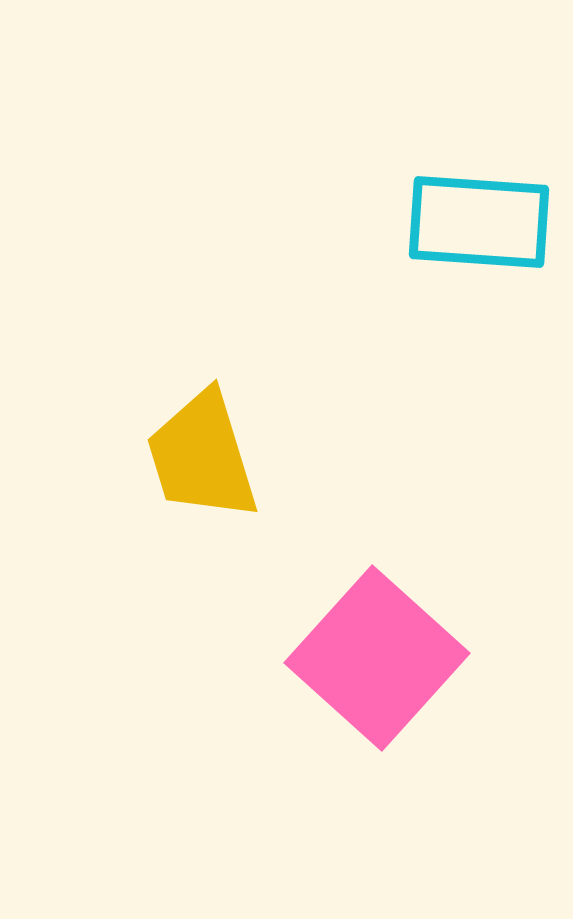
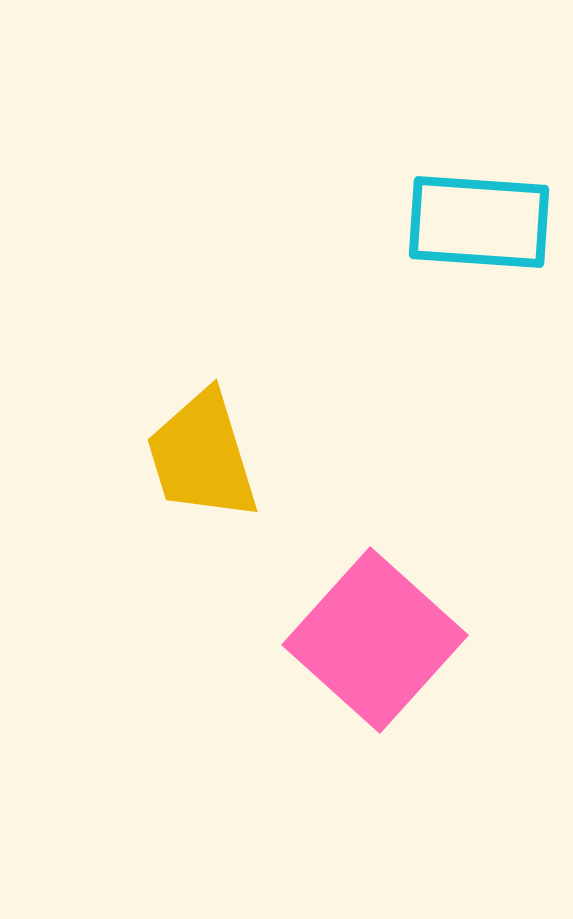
pink square: moved 2 px left, 18 px up
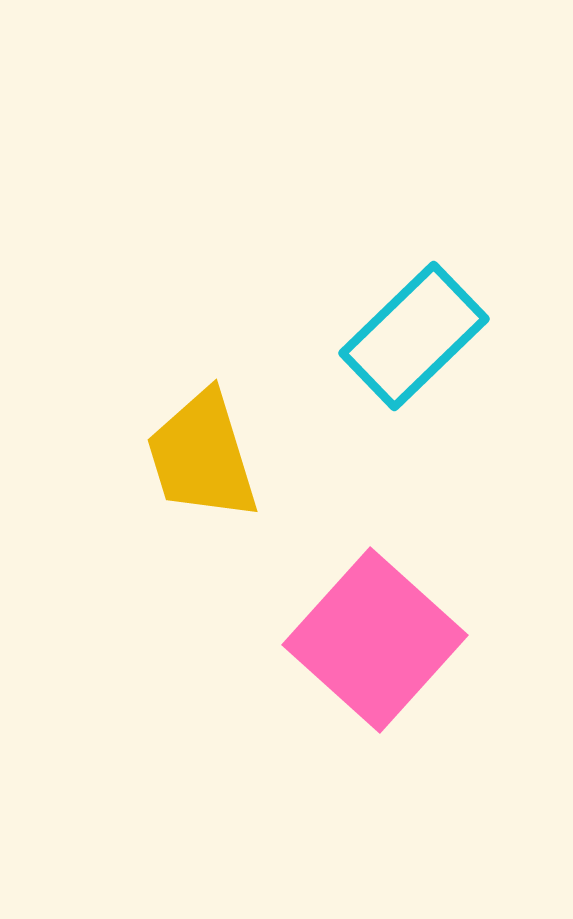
cyan rectangle: moved 65 px left, 114 px down; rotated 48 degrees counterclockwise
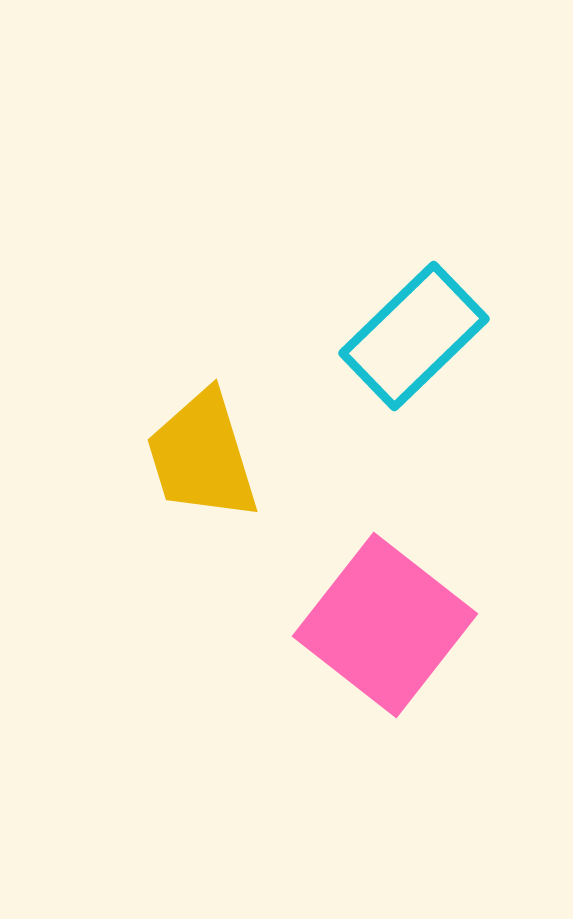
pink square: moved 10 px right, 15 px up; rotated 4 degrees counterclockwise
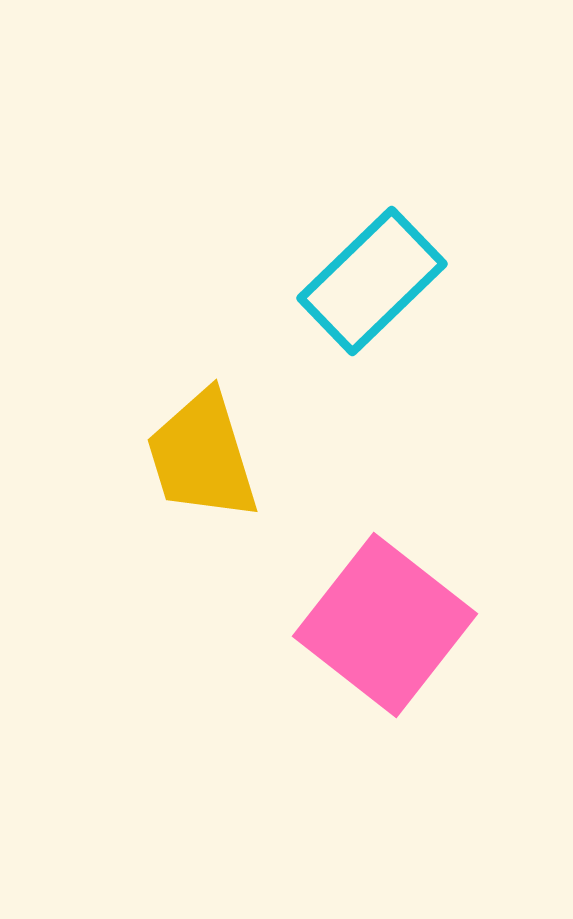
cyan rectangle: moved 42 px left, 55 px up
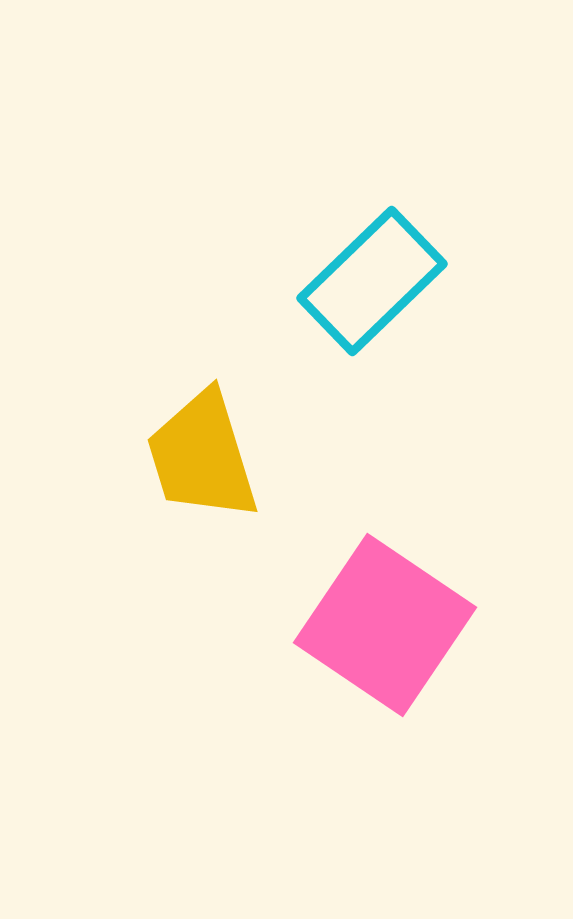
pink square: rotated 4 degrees counterclockwise
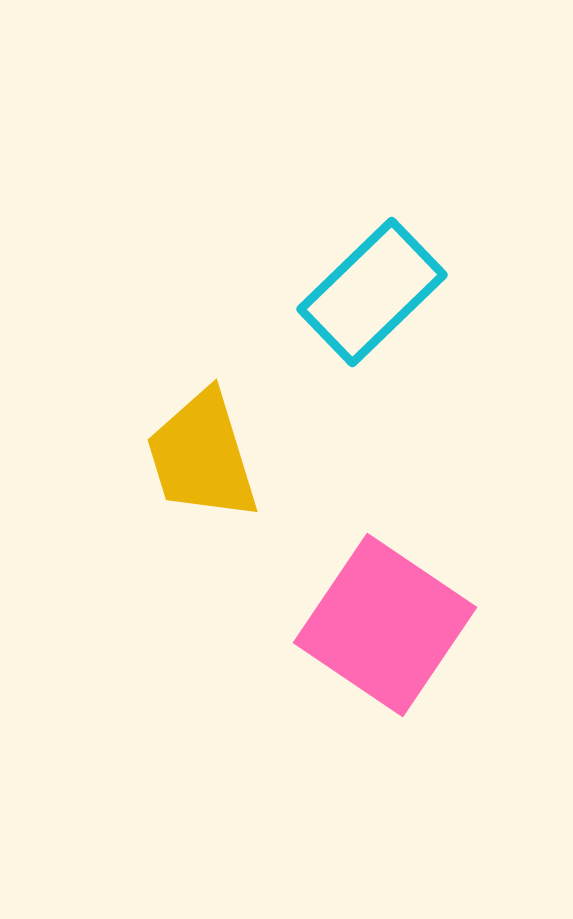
cyan rectangle: moved 11 px down
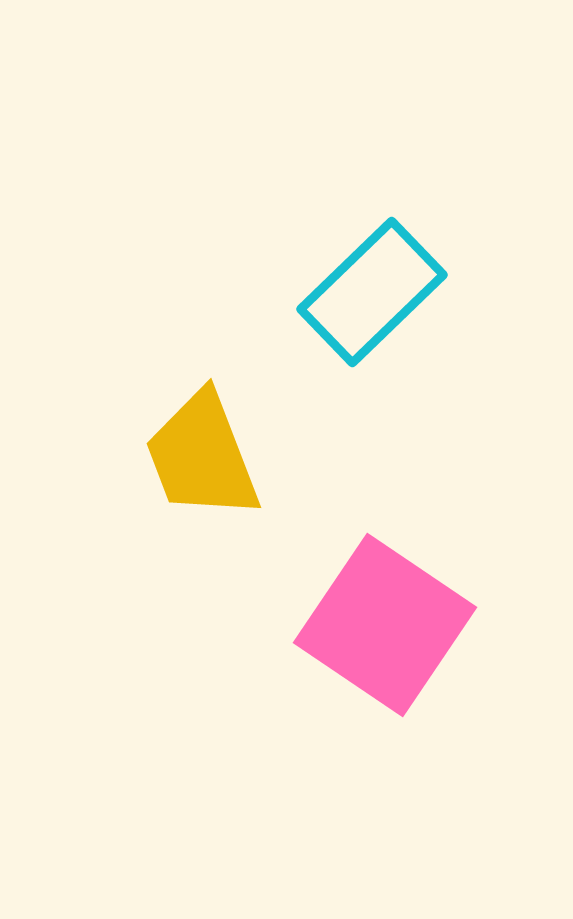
yellow trapezoid: rotated 4 degrees counterclockwise
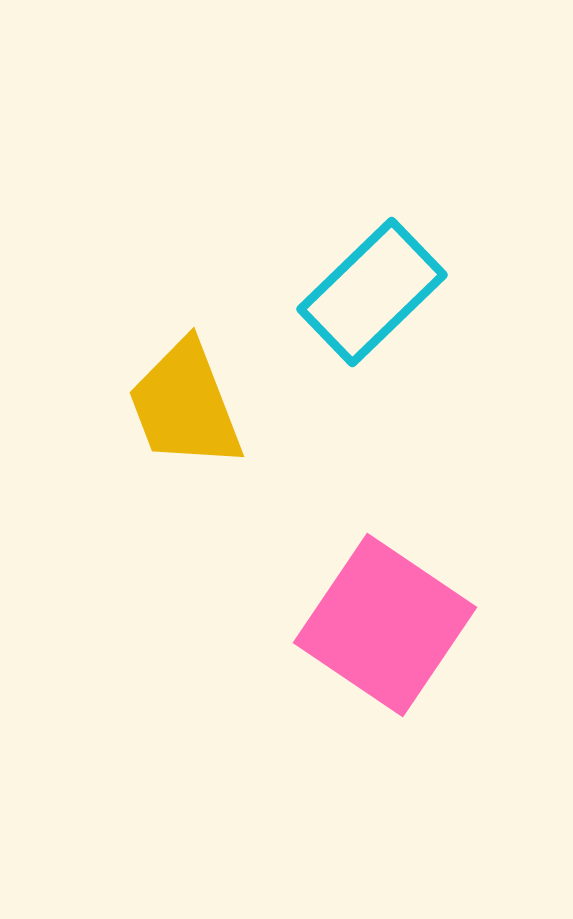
yellow trapezoid: moved 17 px left, 51 px up
